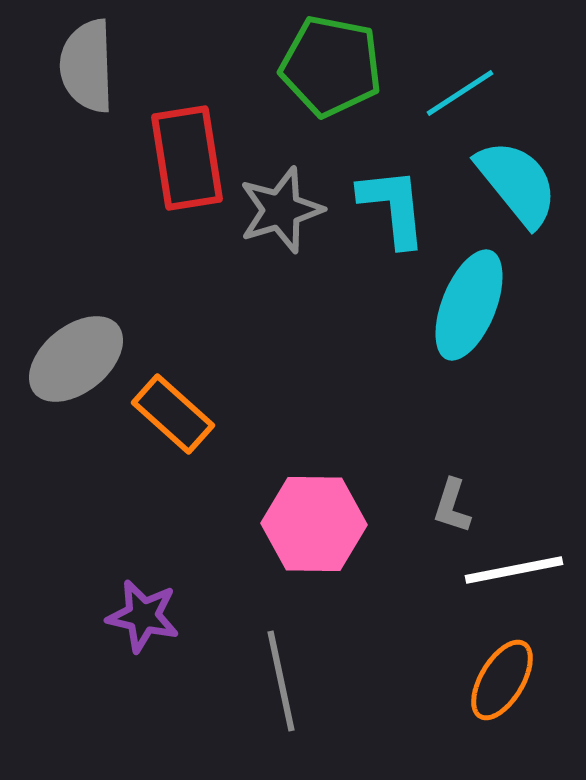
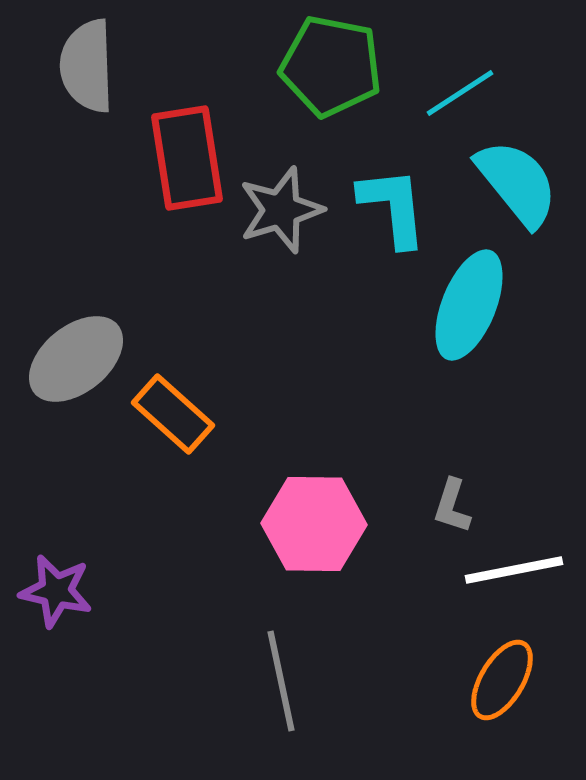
purple star: moved 87 px left, 25 px up
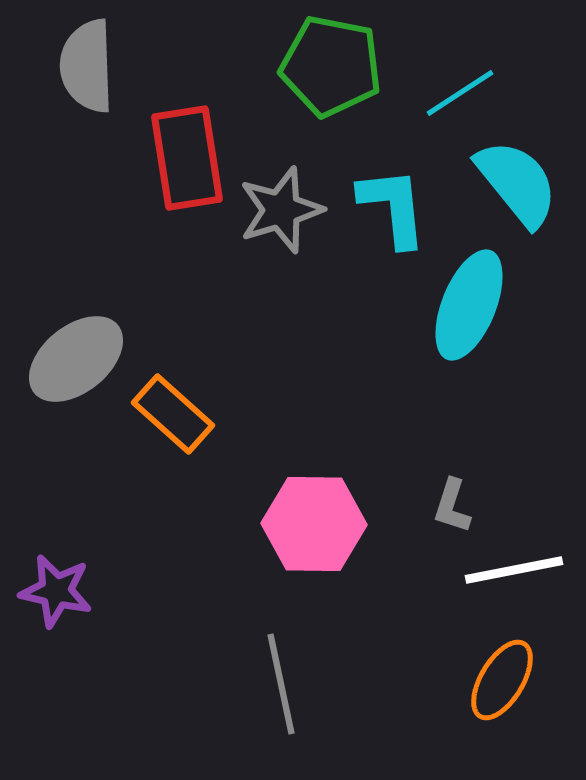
gray line: moved 3 px down
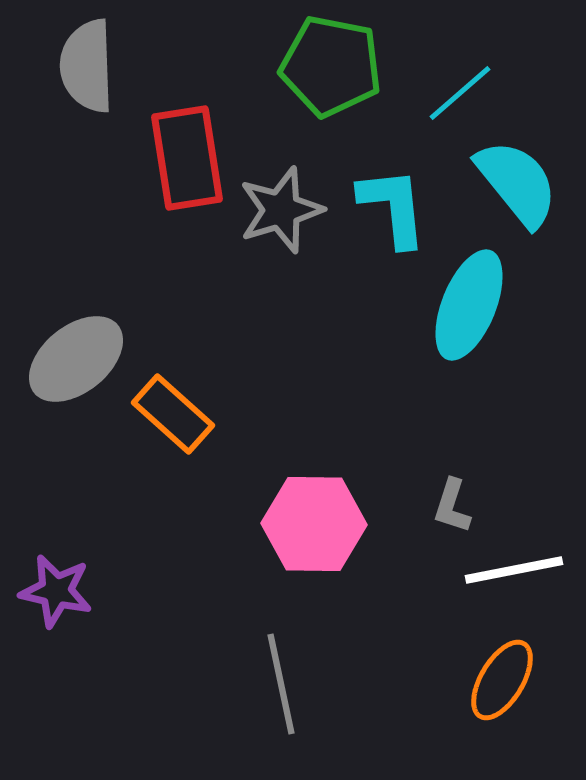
cyan line: rotated 8 degrees counterclockwise
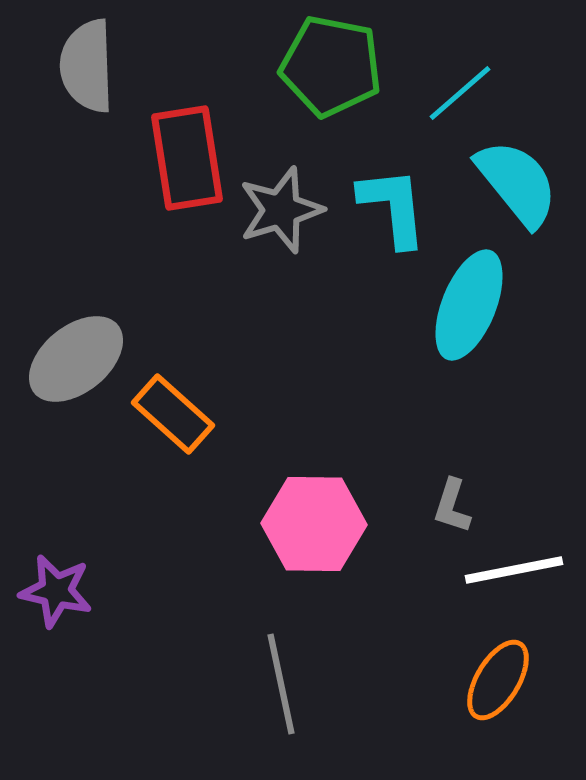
orange ellipse: moved 4 px left
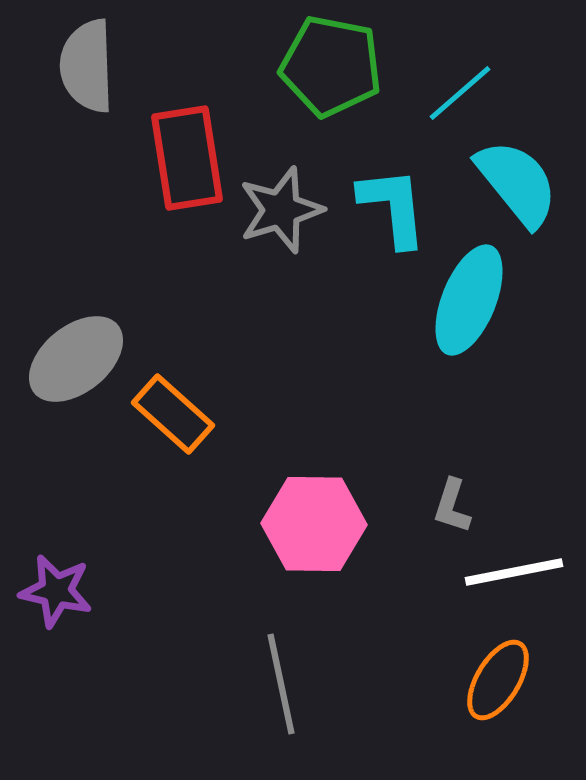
cyan ellipse: moved 5 px up
white line: moved 2 px down
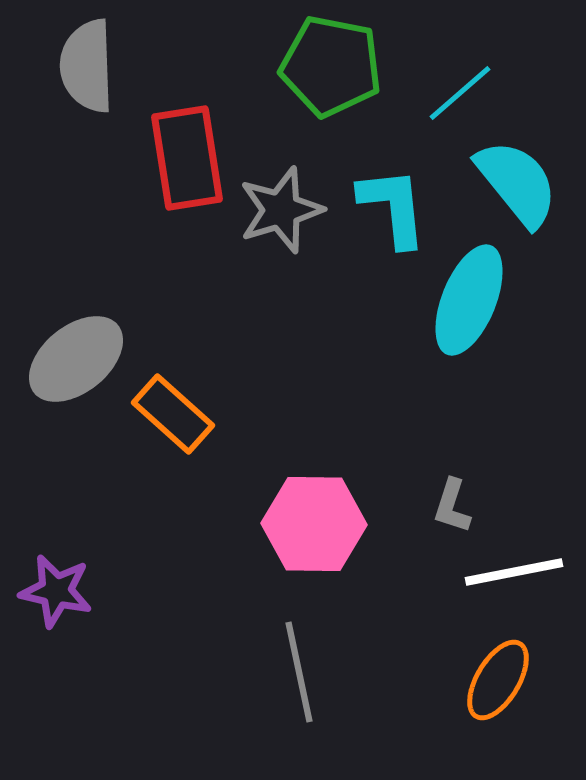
gray line: moved 18 px right, 12 px up
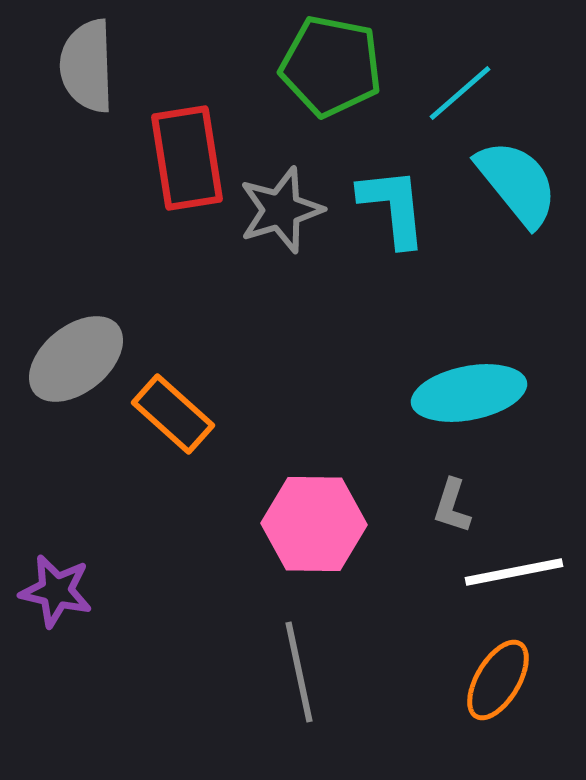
cyan ellipse: moved 93 px down; rotated 57 degrees clockwise
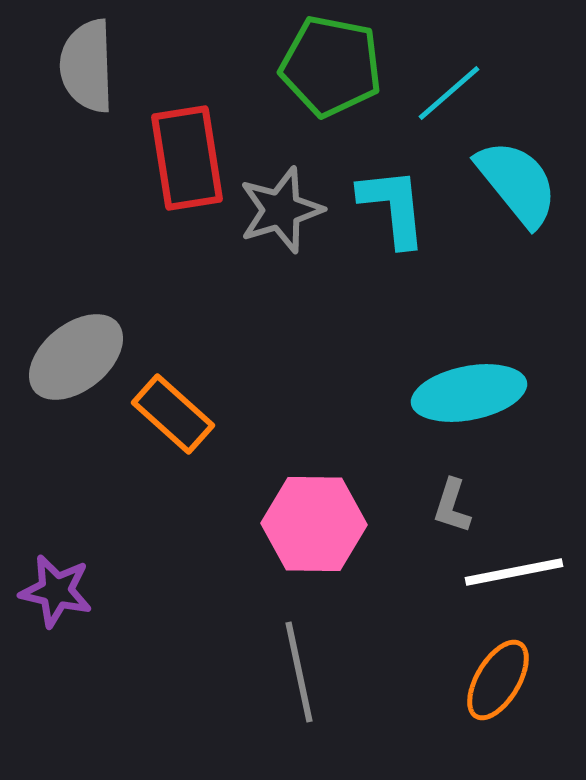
cyan line: moved 11 px left
gray ellipse: moved 2 px up
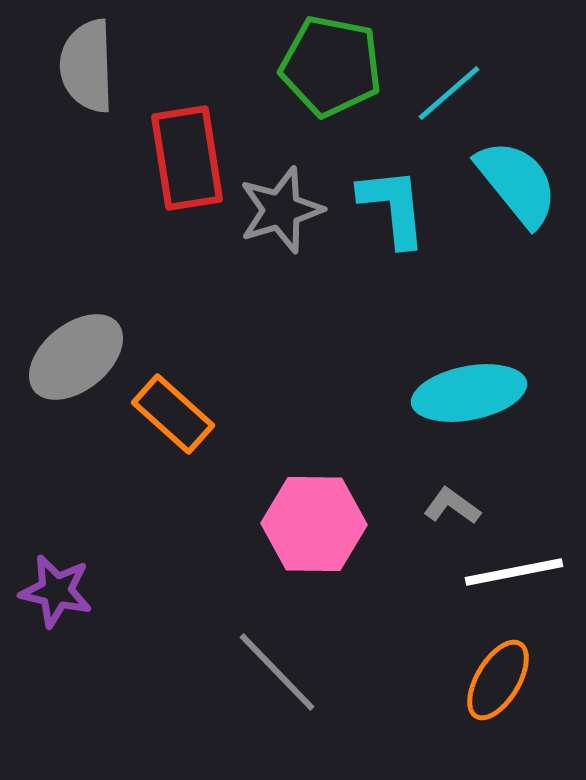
gray L-shape: rotated 108 degrees clockwise
gray line: moved 22 px left; rotated 32 degrees counterclockwise
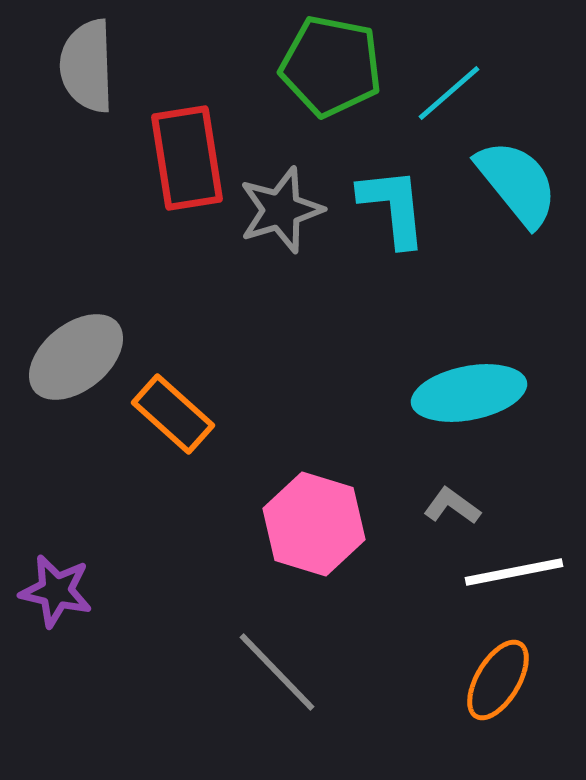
pink hexagon: rotated 16 degrees clockwise
